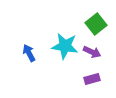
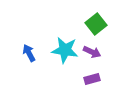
cyan star: moved 4 px down
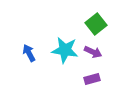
purple arrow: moved 1 px right
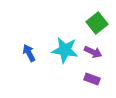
green square: moved 1 px right, 1 px up
purple rectangle: rotated 35 degrees clockwise
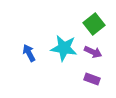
green square: moved 3 px left, 1 px down
cyan star: moved 1 px left, 2 px up
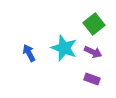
cyan star: rotated 12 degrees clockwise
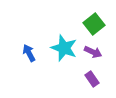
purple rectangle: rotated 35 degrees clockwise
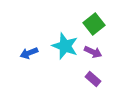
cyan star: moved 1 px right, 2 px up
blue arrow: rotated 84 degrees counterclockwise
purple rectangle: moved 1 px right; rotated 14 degrees counterclockwise
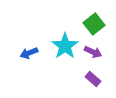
cyan star: rotated 16 degrees clockwise
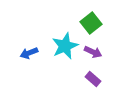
green square: moved 3 px left, 1 px up
cyan star: rotated 12 degrees clockwise
